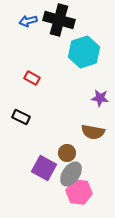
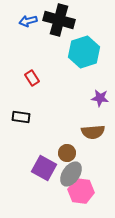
red rectangle: rotated 28 degrees clockwise
black rectangle: rotated 18 degrees counterclockwise
brown semicircle: rotated 15 degrees counterclockwise
pink hexagon: moved 2 px right, 1 px up
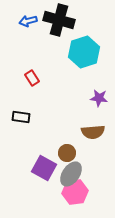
purple star: moved 1 px left
pink hexagon: moved 6 px left, 1 px down; rotated 15 degrees counterclockwise
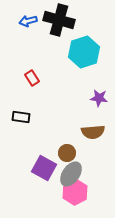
pink hexagon: rotated 20 degrees counterclockwise
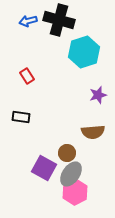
red rectangle: moved 5 px left, 2 px up
purple star: moved 1 px left, 3 px up; rotated 24 degrees counterclockwise
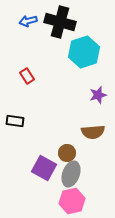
black cross: moved 1 px right, 2 px down
black rectangle: moved 6 px left, 4 px down
gray ellipse: rotated 15 degrees counterclockwise
pink hexagon: moved 3 px left, 9 px down; rotated 15 degrees clockwise
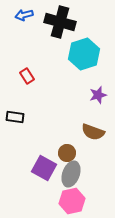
blue arrow: moved 4 px left, 6 px up
cyan hexagon: moved 2 px down
black rectangle: moved 4 px up
brown semicircle: rotated 25 degrees clockwise
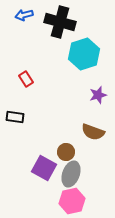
red rectangle: moved 1 px left, 3 px down
brown circle: moved 1 px left, 1 px up
